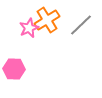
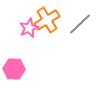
gray line: moved 1 px left, 1 px up
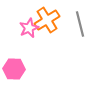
gray line: rotated 60 degrees counterclockwise
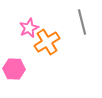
orange cross: moved 22 px down
gray line: moved 2 px right, 2 px up
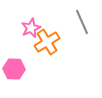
gray line: rotated 10 degrees counterclockwise
pink star: moved 2 px right
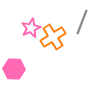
gray line: rotated 45 degrees clockwise
orange cross: moved 6 px right, 5 px up
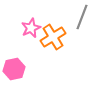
gray line: moved 5 px up
pink hexagon: rotated 15 degrees counterclockwise
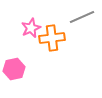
gray line: rotated 45 degrees clockwise
orange cross: moved 1 px left, 1 px down; rotated 25 degrees clockwise
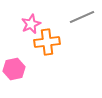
pink star: moved 4 px up
orange cross: moved 5 px left, 4 px down
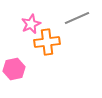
gray line: moved 5 px left, 1 px down
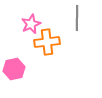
gray line: rotated 65 degrees counterclockwise
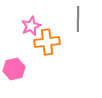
gray line: moved 1 px right, 1 px down
pink star: moved 2 px down
